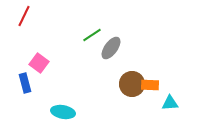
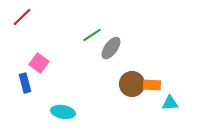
red line: moved 2 px left, 1 px down; rotated 20 degrees clockwise
orange rectangle: moved 2 px right
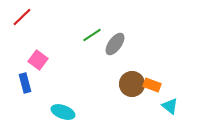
gray ellipse: moved 4 px right, 4 px up
pink square: moved 1 px left, 3 px up
orange rectangle: rotated 18 degrees clockwise
cyan triangle: moved 3 px down; rotated 42 degrees clockwise
cyan ellipse: rotated 10 degrees clockwise
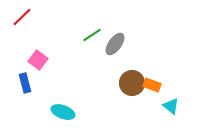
brown circle: moved 1 px up
cyan triangle: moved 1 px right
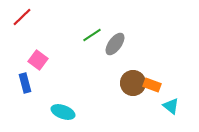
brown circle: moved 1 px right
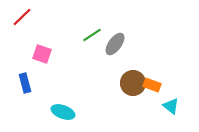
pink square: moved 4 px right, 6 px up; rotated 18 degrees counterclockwise
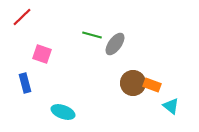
green line: rotated 48 degrees clockwise
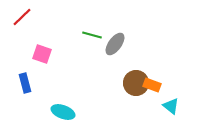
brown circle: moved 3 px right
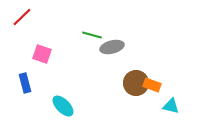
gray ellipse: moved 3 px left, 3 px down; rotated 40 degrees clockwise
cyan triangle: rotated 24 degrees counterclockwise
cyan ellipse: moved 6 px up; rotated 25 degrees clockwise
